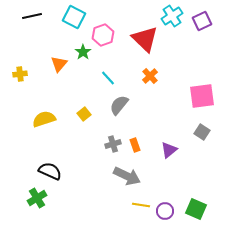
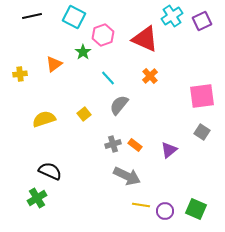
red triangle: rotated 20 degrees counterclockwise
orange triangle: moved 5 px left; rotated 12 degrees clockwise
orange rectangle: rotated 32 degrees counterclockwise
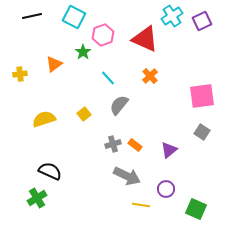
purple circle: moved 1 px right, 22 px up
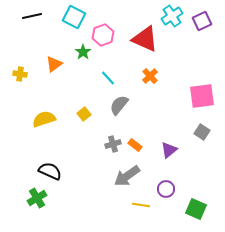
yellow cross: rotated 16 degrees clockwise
gray arrow: rotated 120 degrees clockwise
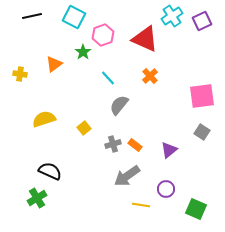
yellow square: moved 14 px down
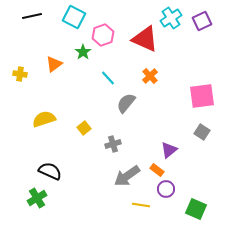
cyan cross: moved 1 px left, 2 px down
gray semicircle: moved 7 px right, 2 px up
orange rectangle: moved 22 px right, 25 px down
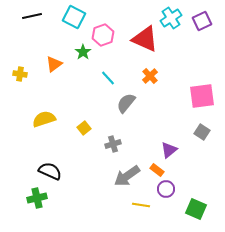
green cross: rotated 18 degrees clockwise
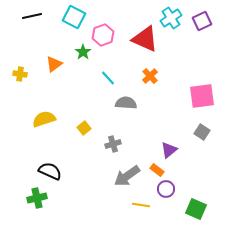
gray semicircle: rotated 55 degrees clockwise
